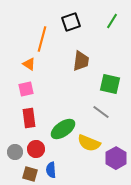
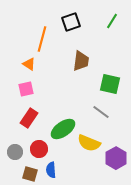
red rectangle: rotated 42 degrees clockwise
red circle: moved 3 px right
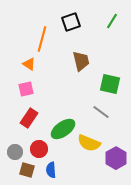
brown trapezoid: rotated 20 degrees counterclockwise
brown square: moved 3 px left, 4 px up
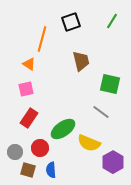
red circle: moved 1 px right, 1 px up
purple hexagon: moved 3 px left, 4 px down
brown square: moved 1 px right
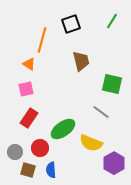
black square: moved 2 px down
orange line: moved 1 px down
green square: moved 2 px right
yellow semicircle: moved 2 px right
purple hexagon: moved 1 px right, 1 px down
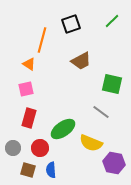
green line: rotated 14 degrees clockwise
brown trapezoid: rotated 75 degrees clockwise
red rectangle: rotated 18 degrees counterclockwise
gray circle: moved 2 px left, 4 px up
purple hexagon: rotated 20 degrees counterclockwise
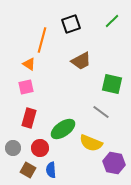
pink square: moved 2 px up
brown square: rotated 14 degrees clockwise
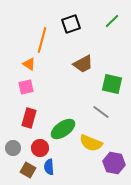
brown trapezoid: moved 2 px right, 3 px down
blue semicircle: moved 2 px left, 3 px up
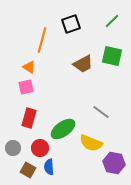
orange triangle: moved 3 px down
green square: moved 28 px up
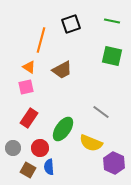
green line: rotated 56 degrees clockwise
orange line: moved 1 px left
brown trapezoid: moved 21 px left, 6 px down
red rectangle: rotated 18 degrees clockwise
green ellipse: rotated 20 degrees counterclockwise
purple hexagon: rotated 15 degrees clockwise
